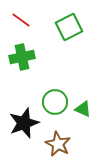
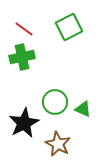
red line: moved 3 px right, 9 px down
black star: rotated 8 degrees counterclockwise
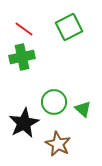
green circle: moved 1 px left
green triangle: rotated 18 degrees clockwise
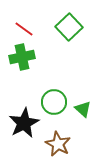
green square: rotated 16 degrees counterclockwise
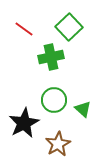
green cross: moved 29 px right
green circle: moved 2 px up
brown star: rotated 15 degrees clockwise
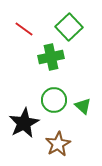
green triangle: moved 3 px up
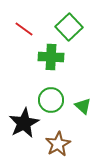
green cross: rotated 15 degrees clockwise
green circle: moved 3 px left
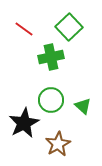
green cross: rotated 15 degrees counterclockwise
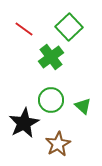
green cross: rotated 25 degrees counterclockwise
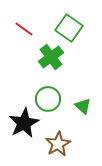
green square: moved 1 px down; rotated 12 degrees counterclockwise
green circle: moved 3 px left, 1 px up
